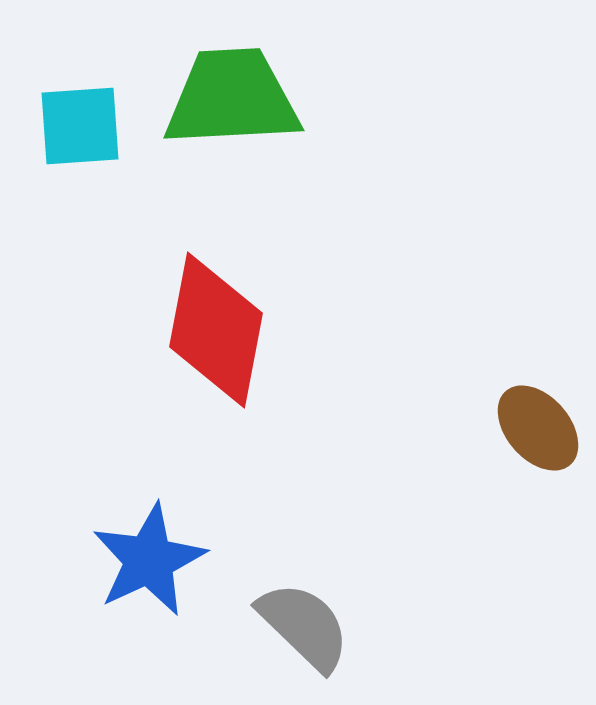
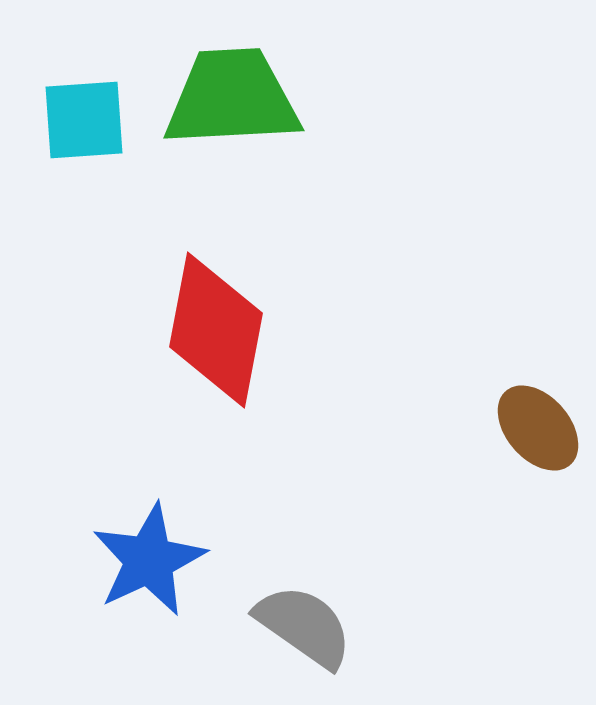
cyan square: moved 4 px right, 6 px up
gray semicircle: rotated 9 degrees counterclockwise
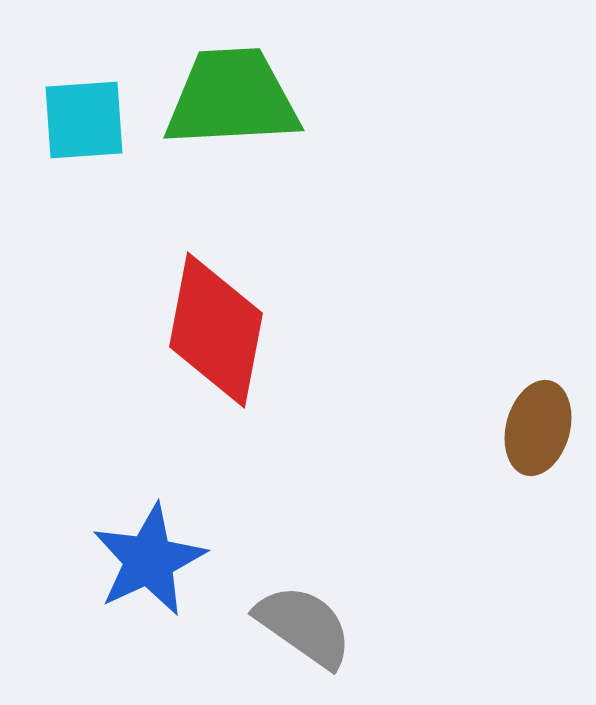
brown ellipse: rotated 56 degrees clockwise
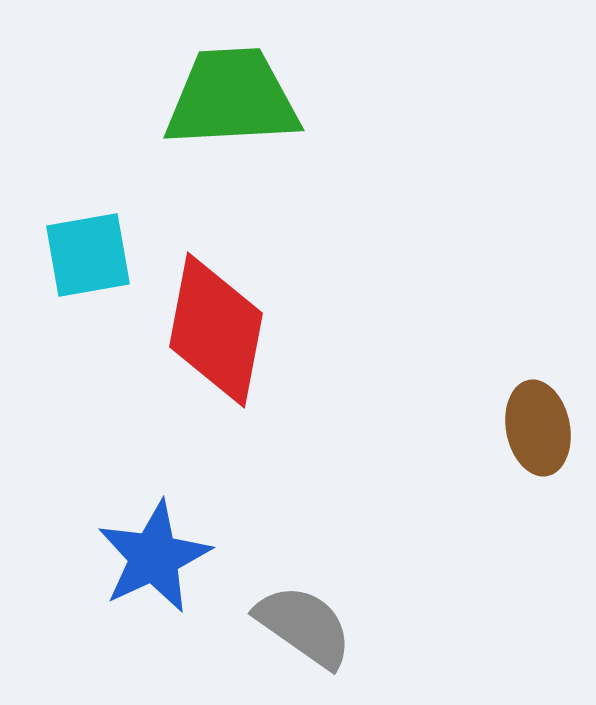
cyan square: moved 4 px right, 135 px down; rotated 6 degrees counterclockwise
brown ellipse: rotated 26 degrees counterclockwise
blue star: moved 5 px right, 3 px up
